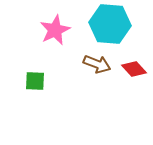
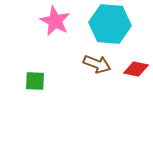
pink star: moved 9 px up; rotated 20 degrees counterclockwise
red diamond: moved 2 px right; rotated 35 degrees counterclockwise
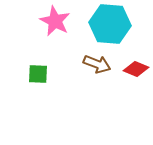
red diamond: rotated 10 degrees clockwise
green square: moved 3 px right, 7 px up
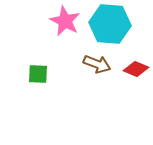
pink star: moved 10 px right
